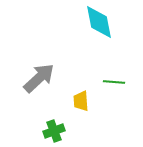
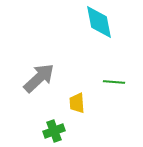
yellow trapezoid: moved 4 px left, 2 px down
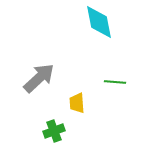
green line: moved 1 px right
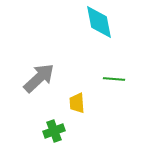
green line: moved 1 px left, 3 px up
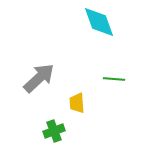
cyan diamond: rotated 9 degrees counterclockwise
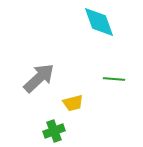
yellow trapezoid: moved 4 px left; rotated 100 degrees counterclockwise
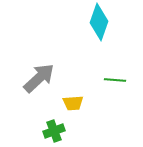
cyan diamond: rotated 39 degrees clockwise
green line: moved 1 px right, 1 px down
yellow trapezoid: rotated 10 degrees clockwise
